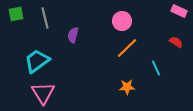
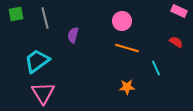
orange line: rotated 60 degrees clockwise
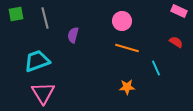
cyan trapezoid: rotated 16 degrees clockwise
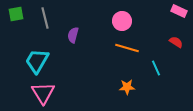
cyan trapezoid: rotated 40 degrees counterclockwise
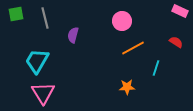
pink rectangle: moved 1 px right
orange line: moved 6 px right; rotated 45 degrees counterclockwise
cyan line: rotated 42 degrees clockwise
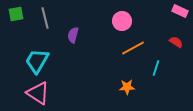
pink triangle: moved 5 px left; rotated 25 degrees counterclockwise
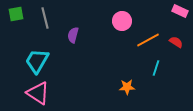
orange line: moved 15 px right, 8 px up
